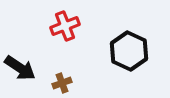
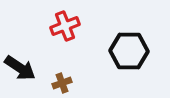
black hexagon: rotated 24 degrees counterclockwise
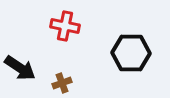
red cross: rotated 32 degrees clockwise
black hexagon: moved 2 px right, 2 px down
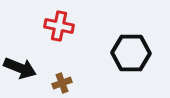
red cross: moved 6 px left
black arrow: rotated 12 degrees counterclockwise
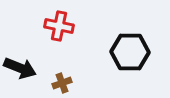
black hexagon: moved 1 px left, 1 px up
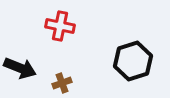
red cross: moved 1 px right
black hexagon: moved 3 px right, 9 px down; rotated 18 degrees counterclockwise
